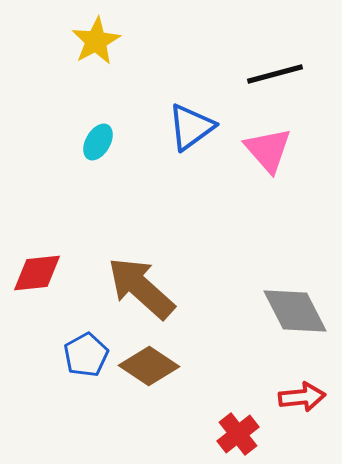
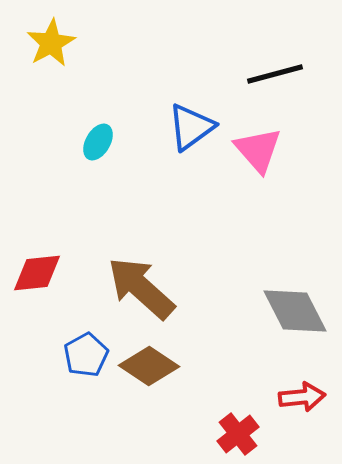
yellow star: moved 45 px left, 2 px down
pink triangle: moved 10 px left
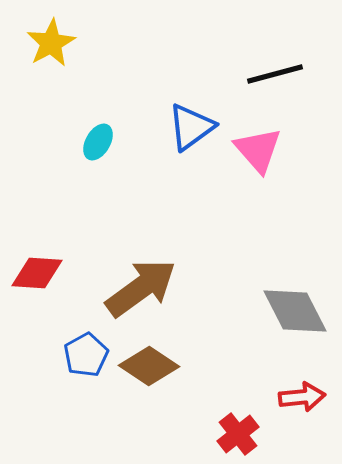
red diamond: rotated 10 degrees clockwise
brown arrow: rotated 102 degrees clockwise
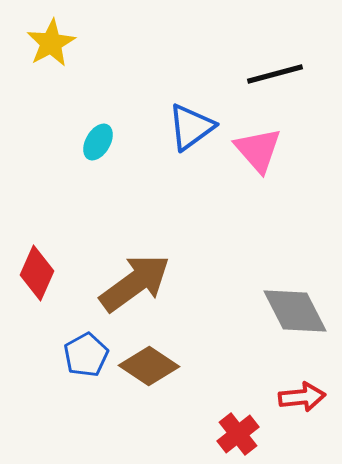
red diamond: rotated 70 degrees counterclockwise
brown arrow: moved 6 px left, 5 px up
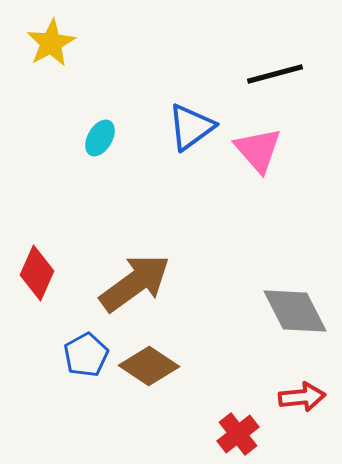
cyan ellipse: moved 2 px right, 4 px up
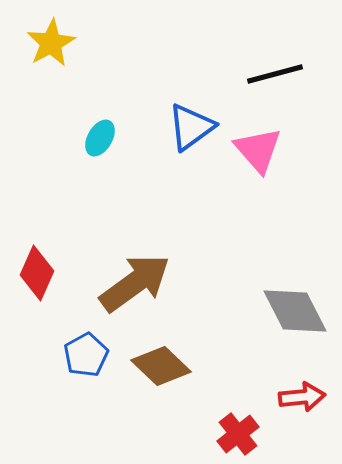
brown diamond: moved 12 px right; rotated 10 degrees clockwise
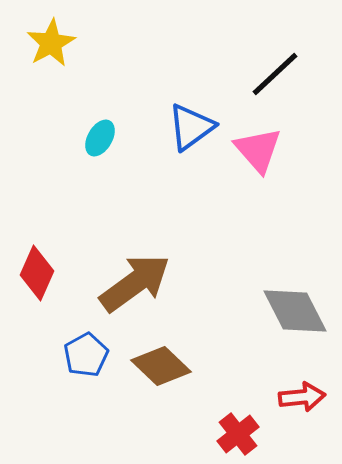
black line: rotated 28 degrees counterclockwise
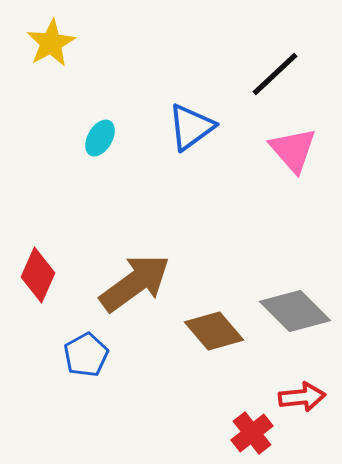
pink triangle: moved 35 px right
red diamond: moved 1 px right, 2 px down
gray diamond: rotated 18 degrees counterclockwise
brown diamond: moved 53 px right, 35 px up; rotated 6 degrees clockwise
red cross: moved 14 px right, 1 px up
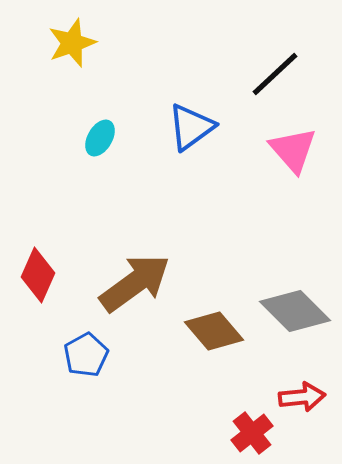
yellow star: moved 21 px right; rotated 9 degrees clockwise
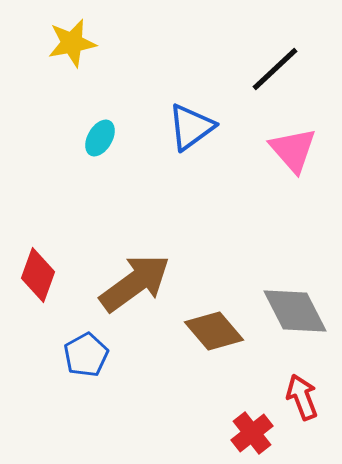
yellow star: rotated 9 degrees clockwise
black line: moved 5 px up
red diamond: rotated 4 degrees counterclockwise
gray diamond: rotated 18 degrees clockwise
red arrow: rotated 105 degrees counterclockwise
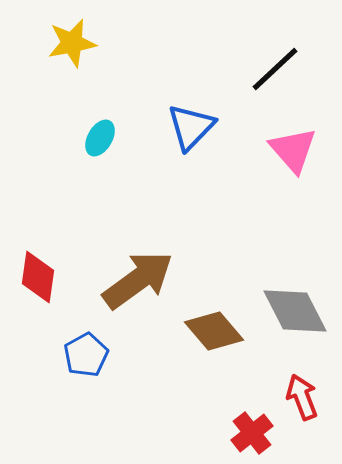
blue triangle: rotated 10 degrees counterclockwise
red diamond: moved 2 px down; rotated 12 degrees counterclockwise
brown arrow: moved 3 px right, 3 px up
